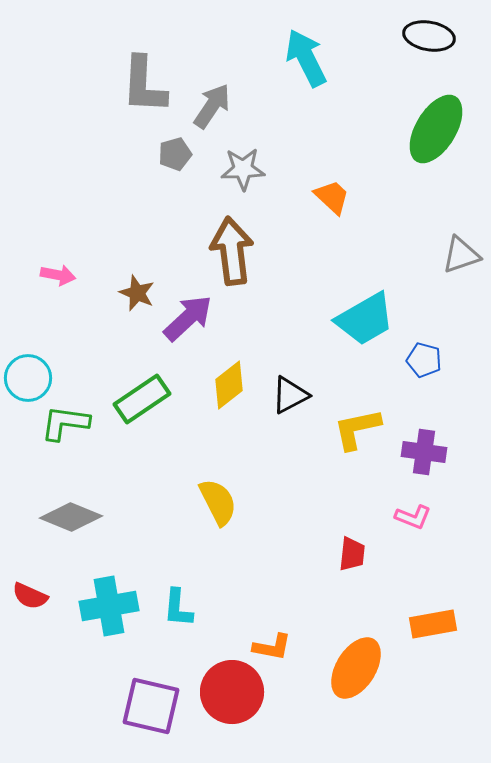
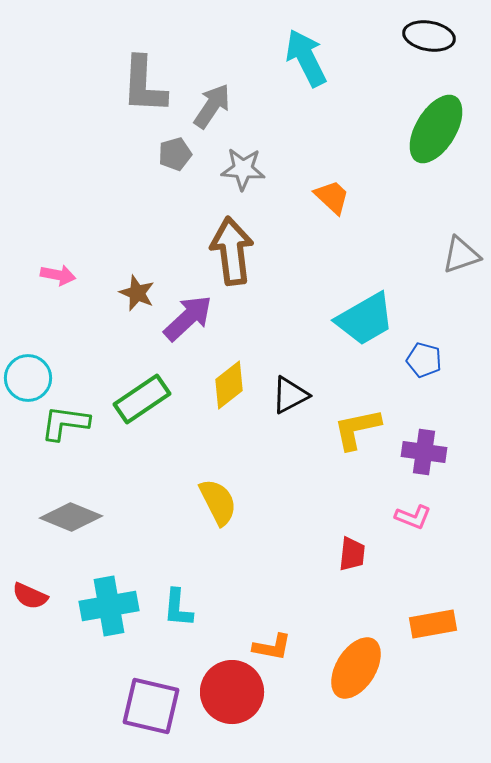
gray star: rotated 6 degrees clockwise
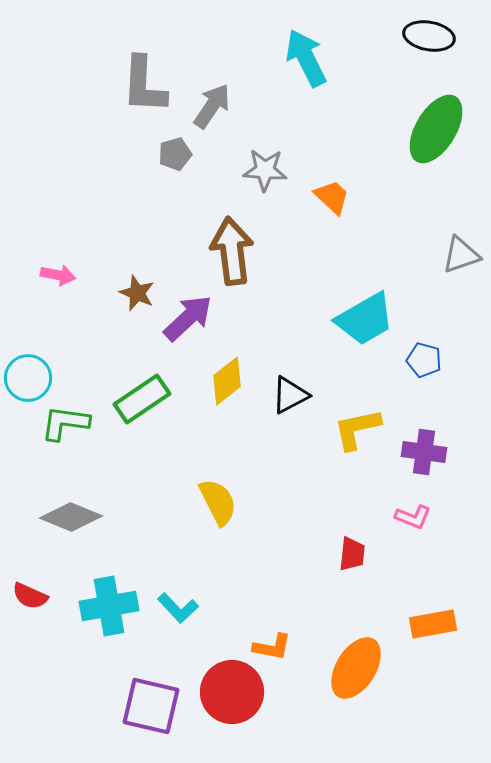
gray star: moved 22 px right, 1 px down
yellow diamond: moved 2 px left, 4 px up
cyan L-shape: rotated 48 degrees counterclockwise
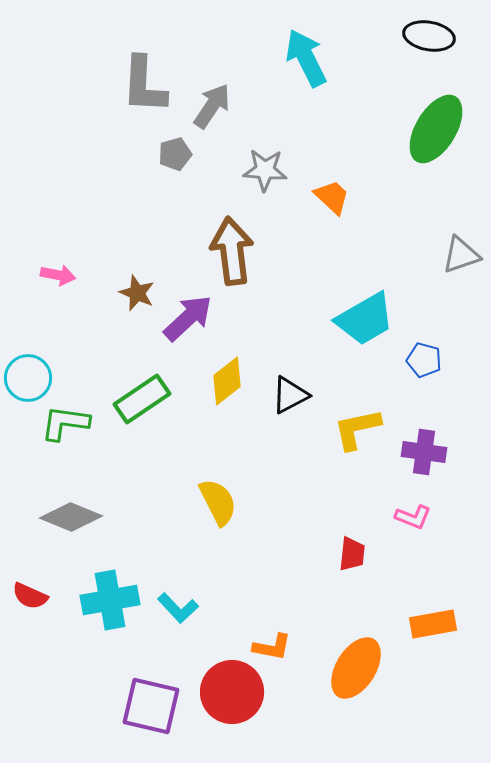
cyan cross: moved 1 px right, 6 px up
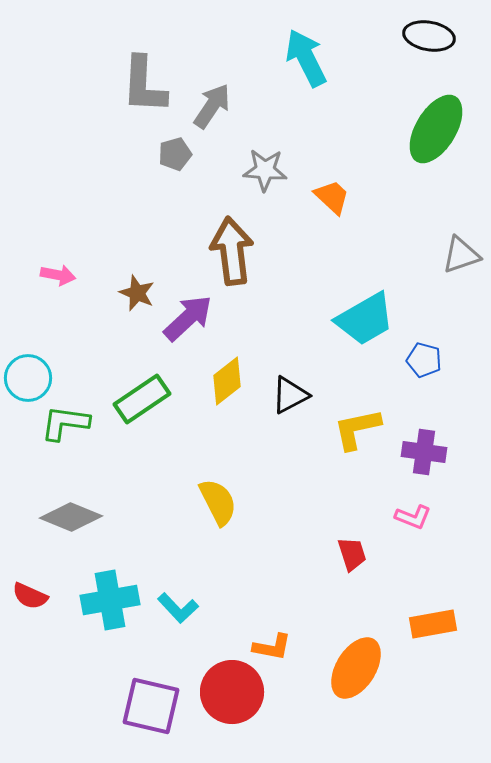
red trapezoid: rotated 24 degrees counterclockwise
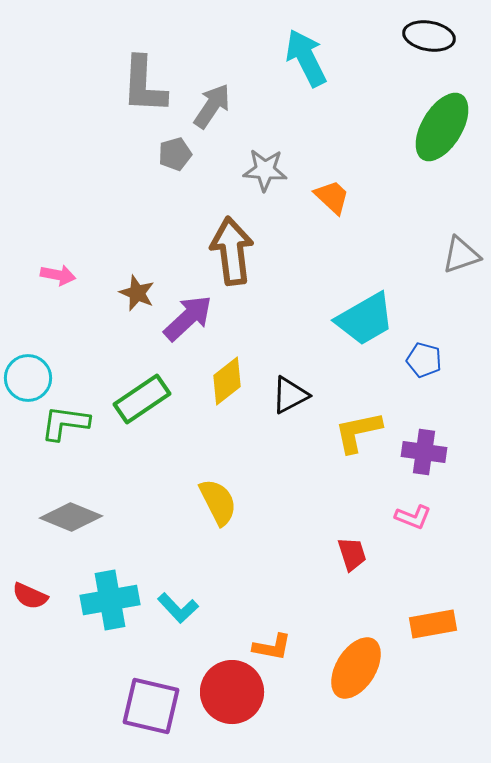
green ellipse: moved 6 px right, 2 px up
yellow L-shape: moved 1 px right, 3 px down
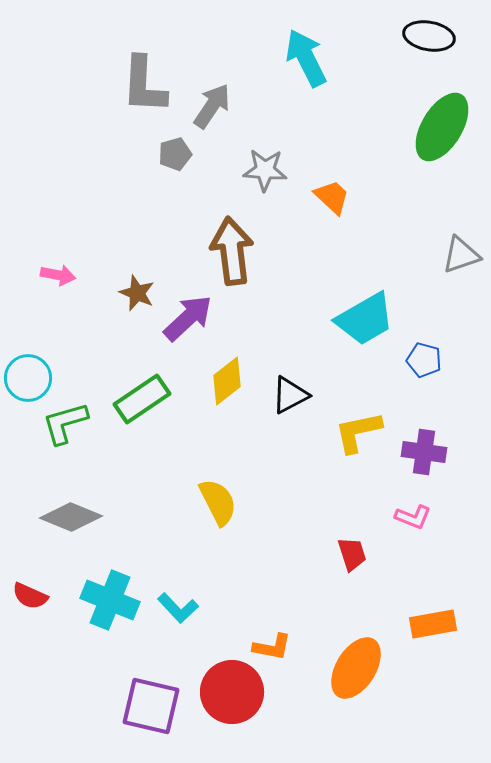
green L-shape: rotated 24 degrees counterclockwise
cyan cross: rotated 32 degrees clockwise
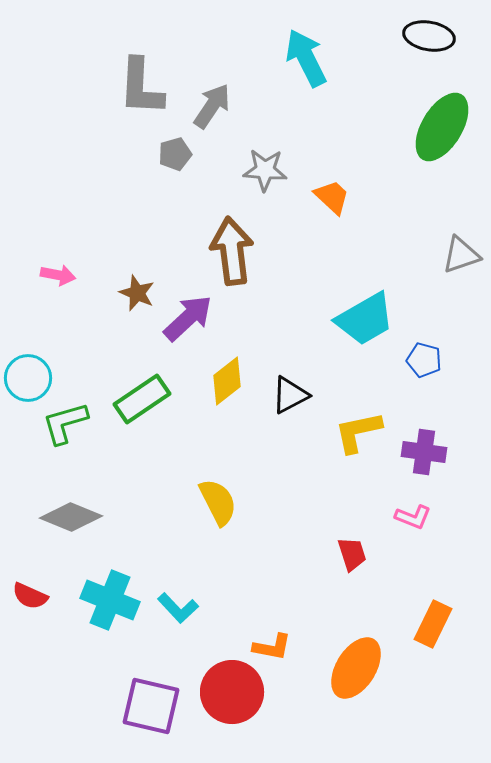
gray L-shape: moved 3 px left, 2 px down
orange rectangle: rotated 54 degrees counterclockwise
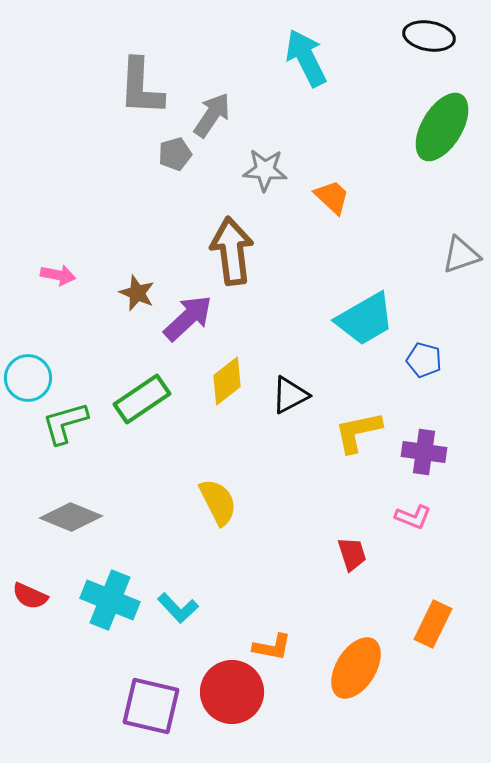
gray arrow: moved 9 px down
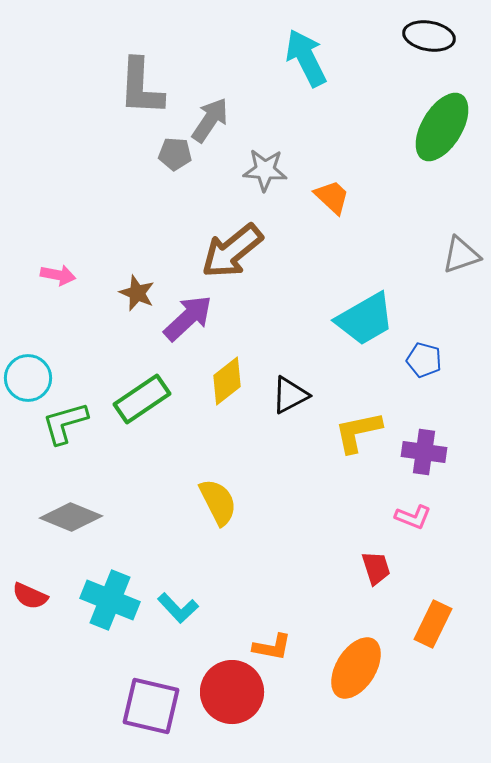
gray arrow: moved 2 px left, 5 px down
gray pentagon: rotated 20 degrees clockwise
brown arrow: rotated 122 degrees counterclockwise
red trapezoid: moved 24 px right, 14 px down
